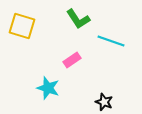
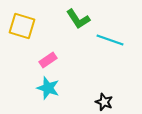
cyan line: moved 1 px left, 1 px up
pink rectangle: moved 24 px left
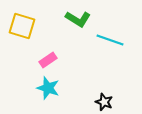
green L-shape: rotated 25 degrees counterclockwise
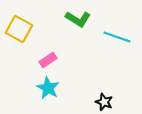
yellow square: moved 3 px left, 3 px down; rotated 12 degrees clockwise
cyan line: moved 7 px right, 3 px up
cyan star: rotated 10 degrees clockwise
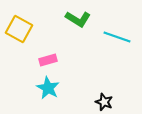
pink rectangle: rotated 18 degrees clockwise
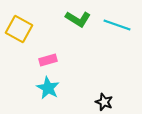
cyan line: moved 12 px up
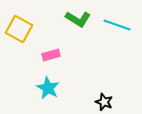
pink rectangle: moved 3 px right, 5 px up
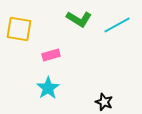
green L-shape: moved 1 px right
cyan line: rotated 48 degrees counterclockwise
yellow square: rotated 20 degrees counterclockwise
cyan star: rotated 10 degrees clockwise
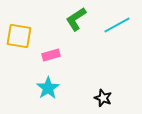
green L-shape: moved 3 px left; rotated 115 degrees clockwise
yellow square: moved 7 px down
black star: moved 1 px left, 4 px up
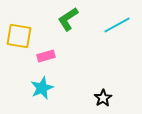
green L-shape: moved 8 px left
pink rectangle: moved 5 px left, 1 px down
cyan star: moved 6 px left; rotated 10 degrees clockwise
black star: rotated 18 degrees clockwise
